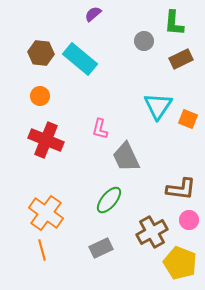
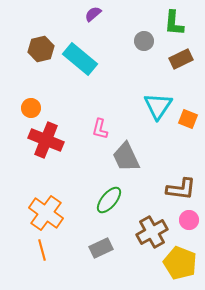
brown hexagon: moved 4 px up; rotated 20 degrees counterclockwise
orange circle: moved 9 px left, 12 px down
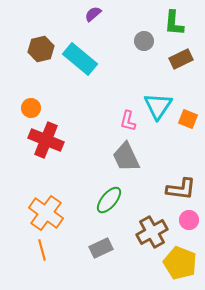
pink L-shape: moved 28 px right, 8 px up
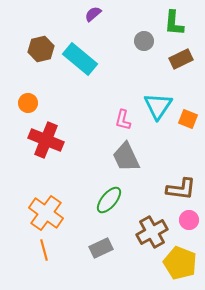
orange circle: moved 3 px left, 5 px up
pink L-shape: moved 5 px left, 1 px up
orange line: moved 2 px right
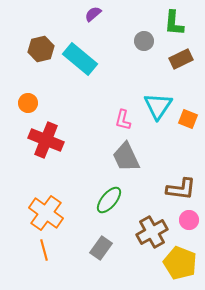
gray rectangle: rotated 30 degrees counterclockwise
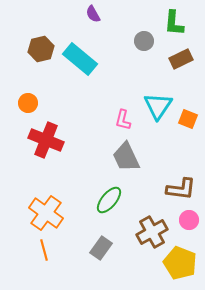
purple semicircle: rotated 78 degrees counterclockwise
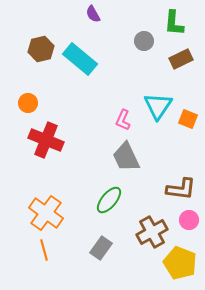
pink L-shape: rotated 10 degrees clockwise
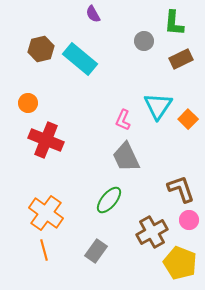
orange square: rotated 24 degrees clockwise
brown L-shape: rotated 116 degrees counterclockwise
gray rectangle: moved 5 px left, 3 px down
